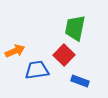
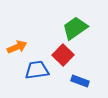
green trapezoid: rotated 44 degrees clockwise
orange arrow: moved 2 px right, 4 px up
red square: moved 1 px left
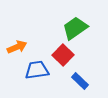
blue rectangle: rotated 24 degrees clockwise
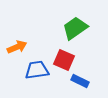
red square: moved 1 px right, 5 px down; rotated 20 degrees counterclockwise
blue rectangle: rotated 18 degrees counterclockwise
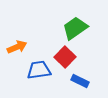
red square: moved 1 px right, 3 px up; rotated 20 degrees clockwise
blue trapezoid: moved 2 px right
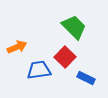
green trapezoid: moved 1 px left, 1 px up; rotated 80 degrees clockwise
blue rectangle: moved 6 px right, 3 px up
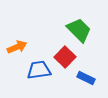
green trapezoid: moved 5 px right, 3 px down
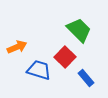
blue trapezoid: rotated 25 degrees clockwise
blue rectangle: rotated 24 degrees clockwise
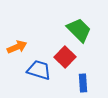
blue rectangle: moved 3 px left, 5 px down; rotated 36 degrees clockwise
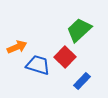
green trapezoid: rotated 88 degrees counterclockwise
blue trapezoid: moved 1 px left, 5 px up
blue rectangle: moved 1 px left, 2 px up; rotated 48 degrees clockwise
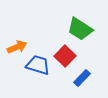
green trapezoid: moved 1 px right, 1 px up; rotated 104 degrees counterclockwise
red square: moved 1 px up
blue rectangle: moved 3 px up
